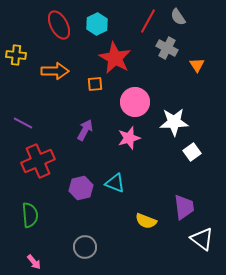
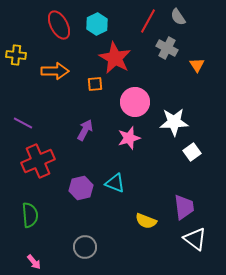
white triangle: moved 7 px left
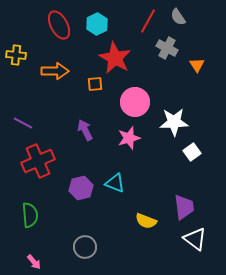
purple arrow: rotated 55 degrees counterclockwise
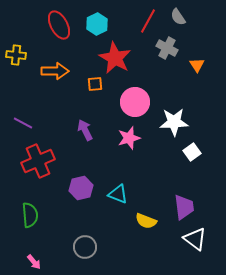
cyan triangle: moved 3 px right, 11 px down
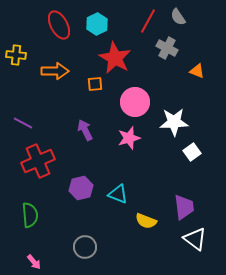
orange triangle: moved 6 px down; rotated 35 degrees counterclockwise
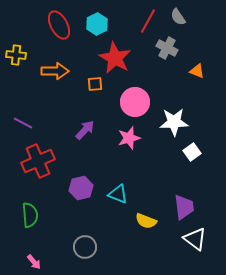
purple arrow: rotated 70 degrees clockwise
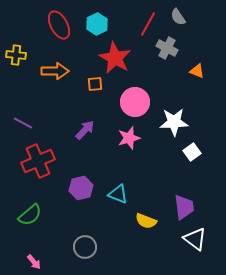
red line: moved 3 px down
green semicircle: rotated 55 degrees clockwise
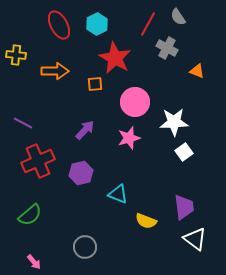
white square: moved 8 px left
purple hexagon: moved 15 px up
